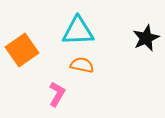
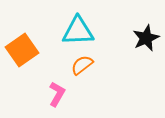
orange semicircle: rotated 50 degrees counterclockwise
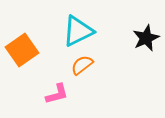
cyan triangle: rotated 24 degrees counterclockwise
pink L-shape: rotated 45 degrees clockwise
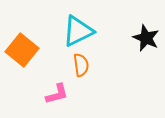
black star: rotated 24 degrees counterclockwise
orange square: rotated 16 degrees counterclockwise
orange semicircle: moved 1 px left; rotated 120 degrees clockwise
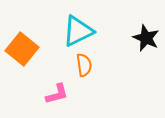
orange square: moved 1 px up
orange semicircle: moved 3 px right
